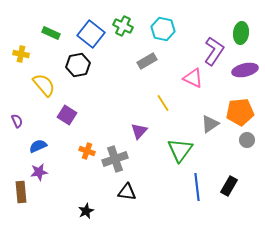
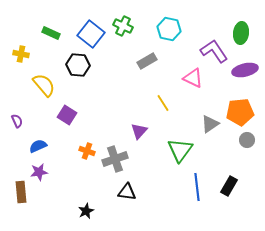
cyan hexagon: moved 6 px right
purple L-shape: rotated 68 degrees counterclockwise
black hexagon: rotated 15 degrees clockwise
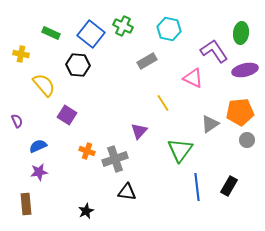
brown rectangle: moved 5 px right, 12 px down
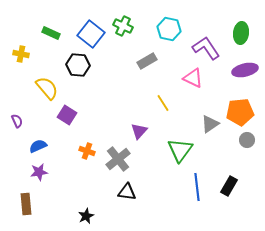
purple L-shape: moved 8 px left, 3 px up
yellow semicircle: moved 3 px right, 3 px down
gray cross: moved 3 px right; rotated 20 degrees counterclockwise
black star: moved 5 px down
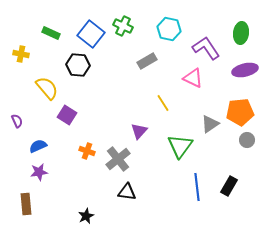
green triangle: moved 4 px up
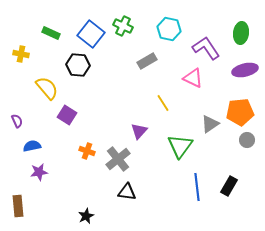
blue semicircle: moved 6 px left; rotated 12 degrees clockwise
brown rectangle: moved 8 px left, 2 px down
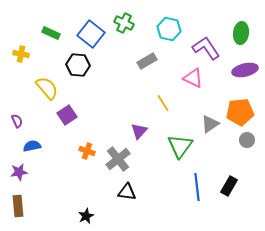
green cross: moved 1 px right, 3 px up
purple square: rotated 24 degrees clockwise
purple star: moved 20 px left
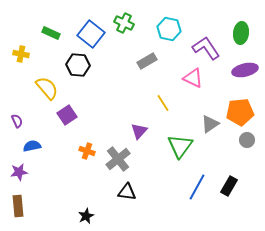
blue line: rotated 36 degrees clockwise
